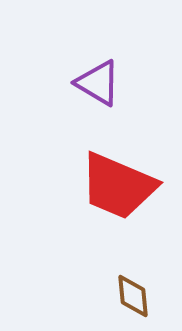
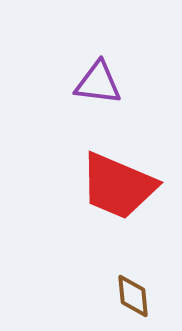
purple triangle: rotated 24 degrees counterclockwise
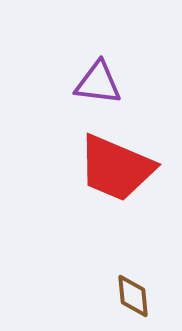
red trapezoid: moved 2 px left, 18 px up
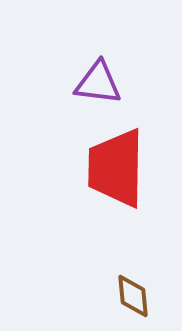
red trapezoid: rotated 68 degrees clockwise
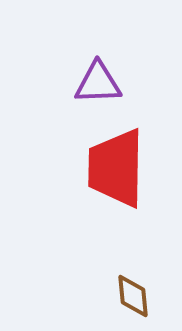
purple triangle: rotated 9 degrees counterclockwise
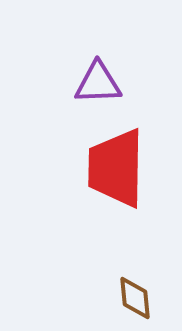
brown diamond: moved 2 px right, 2 px down
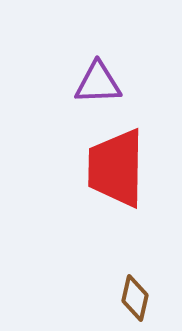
brown diamond: rotated 18 degrees clockwise
